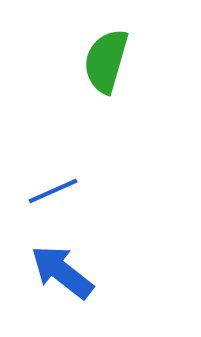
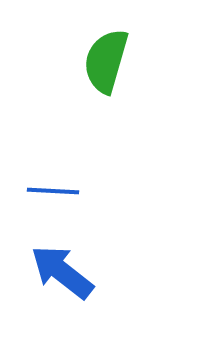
blue line: rotated 27 degrees clockwise
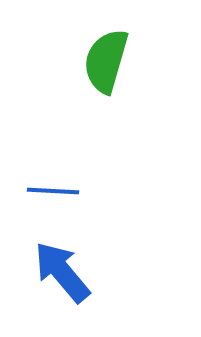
blue arrow: rotated 12 degrees clockwise
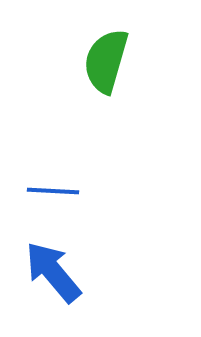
blue arrow: moved 9 px left
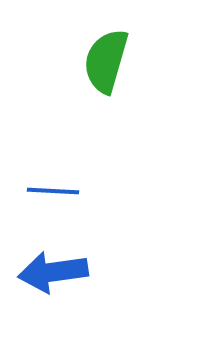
blue arrow: rotated 58 degrees counterclockwise
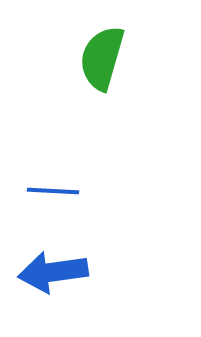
green semicircle: moved 4 px left, 3 px up
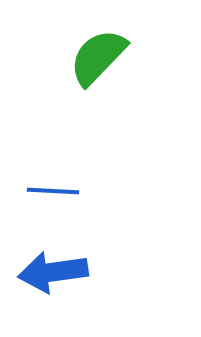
green semicircle: moved 4 px left, 1 px up; rotated 28 degrees clockwise
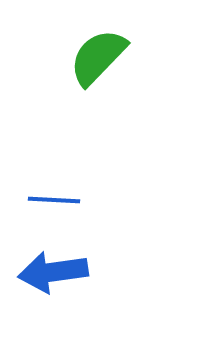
blue line: moved 1 px right, 9 px down
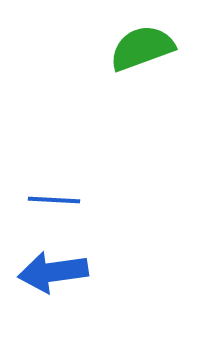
green semicircle: moved 44 px right, 9 px up; rotated 26 degrees clockwise
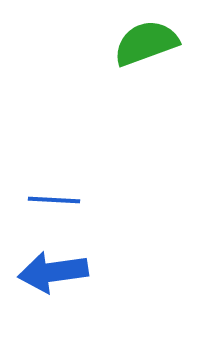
green semicircle: moved 4 px right, 5 px up
